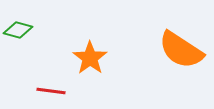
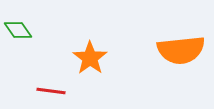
green diamond: rotated 40 degrees clockwise
orange semicircle: rotated 39 degrees counterclockwise
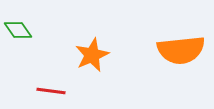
orange star: moved 2 px right, 3 px up; rotated 12 degrees clockwise
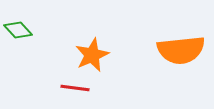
green diamond: rotated 8 degrees counterclockwise
red line: moved 24 px right, 3 px up
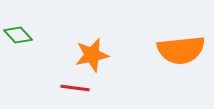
green diamond: moved 5 px down
orange star: rotated 12 degrees clockwise
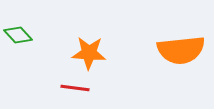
orange star: moved 3 px left, 2 px up; rotated 16 degrees clockwise
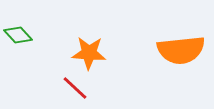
red line: rotated 36 degrees clockwise
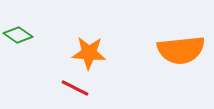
green diamond: rotated 12 degrees counterclockwise
red line: rotated 16 degrees counterclockwise
